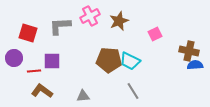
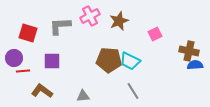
red line: moved 11 px left
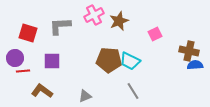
pink cross: moved 4 px right, 1 px up
purple circle: moved 1 px right
gray triangle: moved 2 px right; rotated 16 degrees counterclockwise
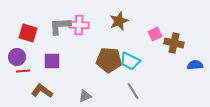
pink cross: moved 15 px left, 10 px down; rotated 30 degrees clockwise
brown cross: moved 15 px left, 8 px up
purple circle: moved 2 px right, 1 px up
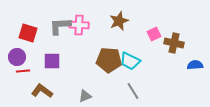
pink square: moved 1 px left
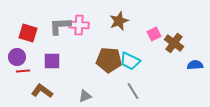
brown cross: rotated 24 degrees clockwise
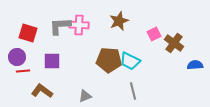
gray line: rotated 18 degrees clockwise
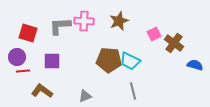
pink cross: moved 5 px right, 4 px up
blue semicircle: rotated 21 degrees clockwise
